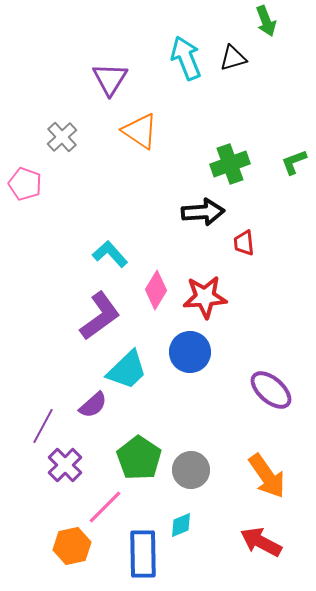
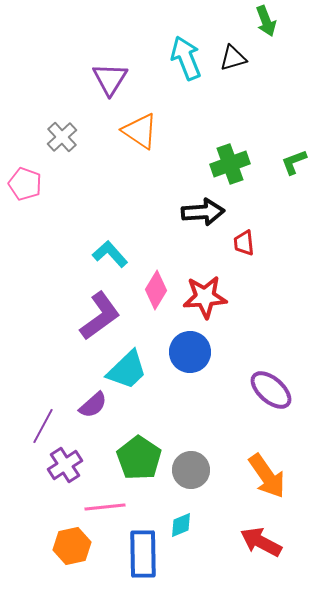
purple cross: rotated 12 degrees clockwise
pink line: rotated 39 degrees clockwise
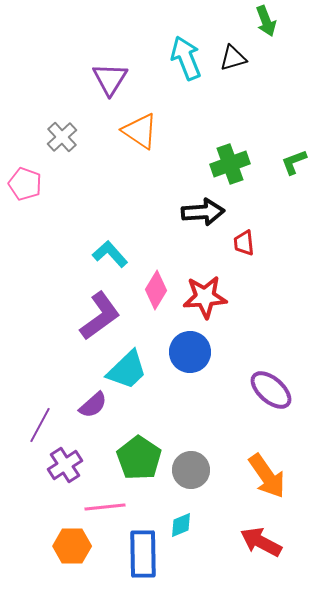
purple line: moved 3 px left, 1 px up
orange hexagon: rotated 12 degrees clockwise
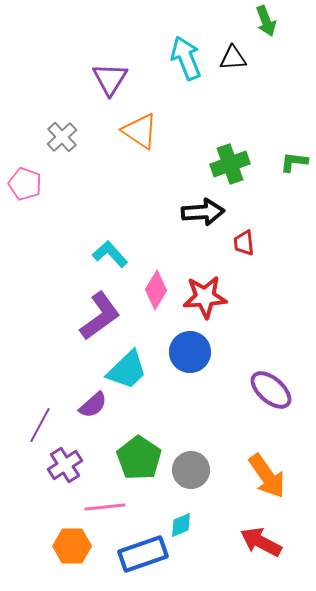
black triangle: rotated 12 degrees clockwise
green L-shape: rotated 28 degrees clockwise
blue rectangle: rotated 72 degrees clockwise
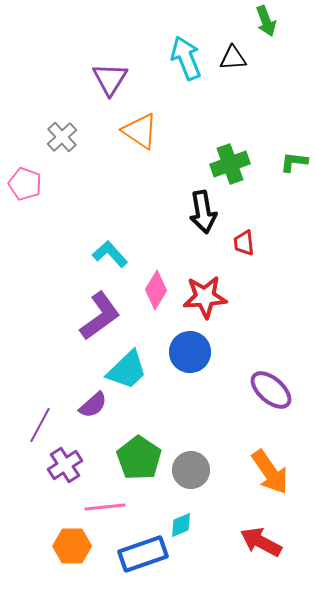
black arrow: rotated 84 degrees clockwise
orange arrow: moved 3 px right, 4 px up
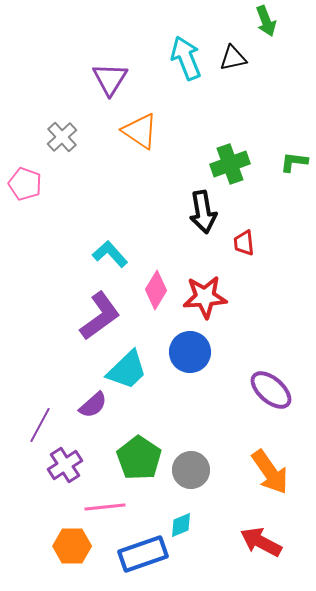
black triangle: rotated 8 degrees counterclockwise
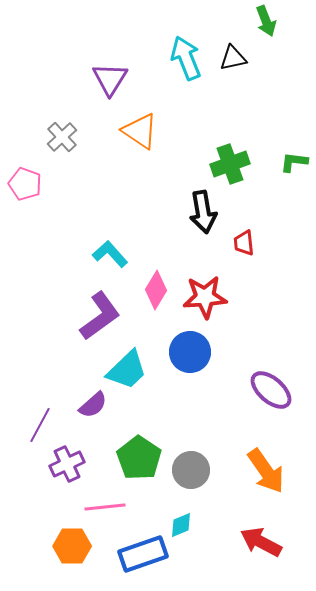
purple cross: moved 2 px right, 1 px up; rotated 8 degrees clockwise
orange arrow: moved 4 px left, 1 px up
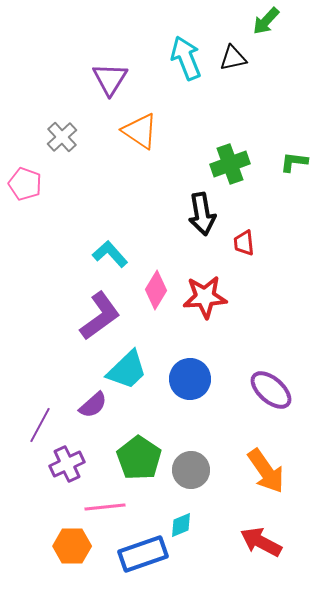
green arrow: rotated 64 degrees clockwise
black arrow: moved 1 px left, 2 px down
blue circle: moved 27 px down
